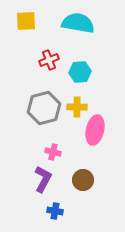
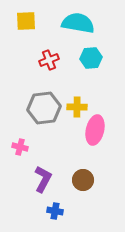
cyan hexagon: moved 11 px right, 14 px up
gray hexagon: rotated 8 degrees clockwise
pink cross: moved 33 px left, 5 px up
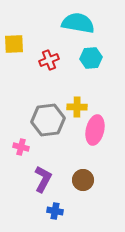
yellow square: moved 12 px left, 23 px down
gray hexagon: moved 4 px right, 12 px down
pink cross: moved 1 px right
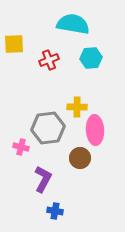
cyan semicircle: moved 5 px left, 1 px down
gray hexagon: moved 8 px down
pink ellipse: rotated 16 degrees counterclockwise
brown circle: moved 3 px left, 22 px up
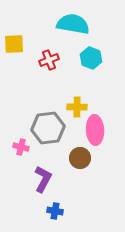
cyan hexagon: rotated 25 degrees clockwise
